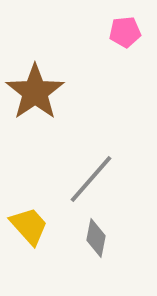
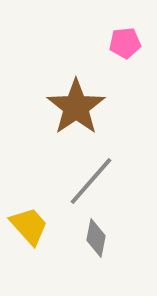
pink pentagon: moved 11 px down
brown star: moved 41 px right, 15 px down
gray line: moved 2 px down
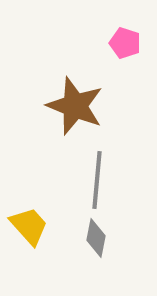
pink pentagon: rotated 24 degrees clockwise
brown star: moved 1 px left, 1 px up; rotated 16 degrees counterclockwise
gray line: moved 6 px right, 1 px up; rotated 36 degrees counterclockwise
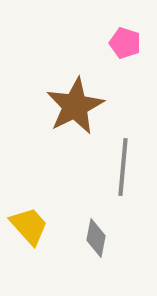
brown star: rotated 24 degrees clockwise
gray line: moved 26 px right, 13 px up
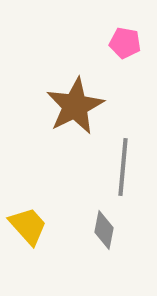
pink pentagon: rotated 8 degrees counterclockwise
yellow trapezoid: moved 1 px left
gray diamond: moved 8 px right, 8 px up
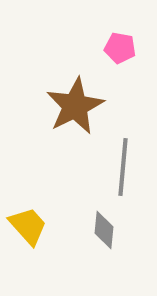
pink pentagon: moved 5 px left, 5 px down
gray diamond: rotated 6 degrees counterclockwise
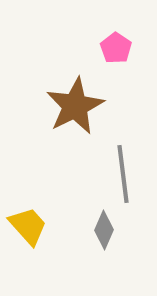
pink pentagon: moved 4 px left; rotated 24 degrees clockwise
gray line: moved 7 px down; rotated 12 degrees counterclockwise
gray diamond: rotated 18 degrees clockwise
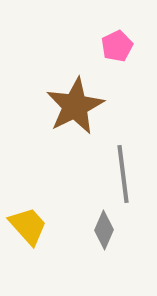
pink pentagon: moved 1 px right, 2 px up; rotated 12 degrees clockwise
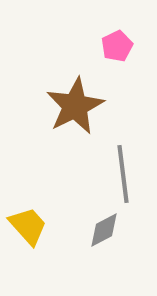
gray diamond: rotated 39 degrees clockwise
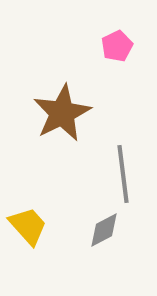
brown star: moved 13 px left, 7 px down
